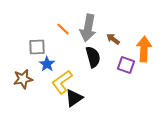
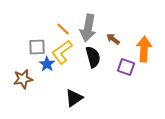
purple square: moved 2 px down
yellow L-shape: moved 30 px up
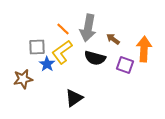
black semicircle: moved 2 px right, 1 px down; rotated 120 degrees clockwise
purple square: moved 1 px left, 2 px up
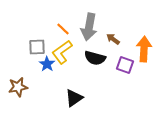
gray arrow: moved 1 px right, 1 px up
brown star: moved 5 px left, 8 px down
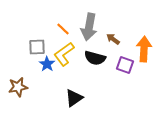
yellow L-shape: moved 2 px right, 2 px down
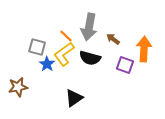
orange line: moved 3 px right, 7 px down
gray square: rotated 18 degrees clockwise
black semicircle: moved 5 px left
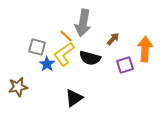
gray arrow: moved 6 px left, 4 px up
brown arrow: rotated 96 degrees clockwise
orange arrow: moved 1 px right
purple square: rotated 36 degrees counterclockwise
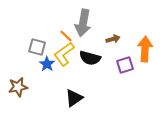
brown arrow: rotated 32 degrees clockwise
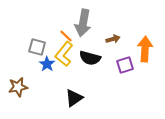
yellow L-shape: rotated 15 degrees counterclockwise
